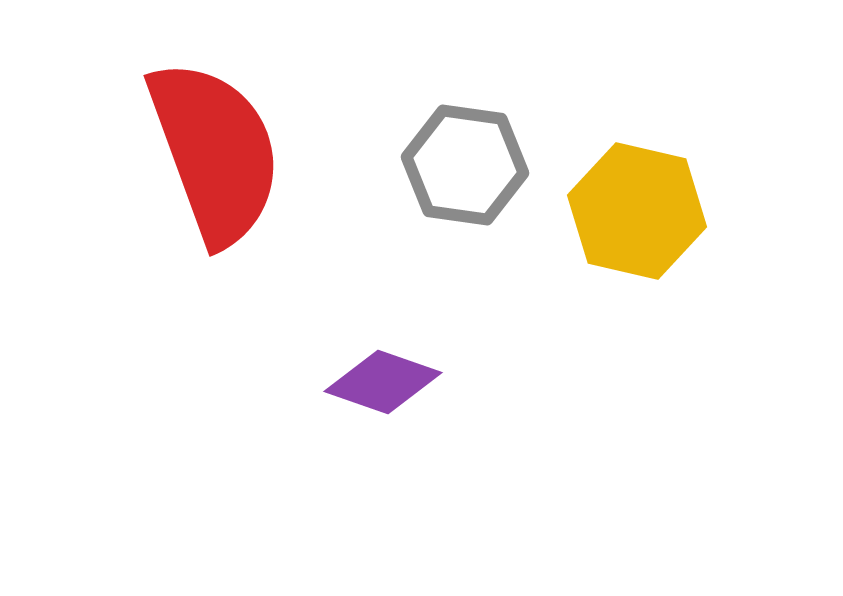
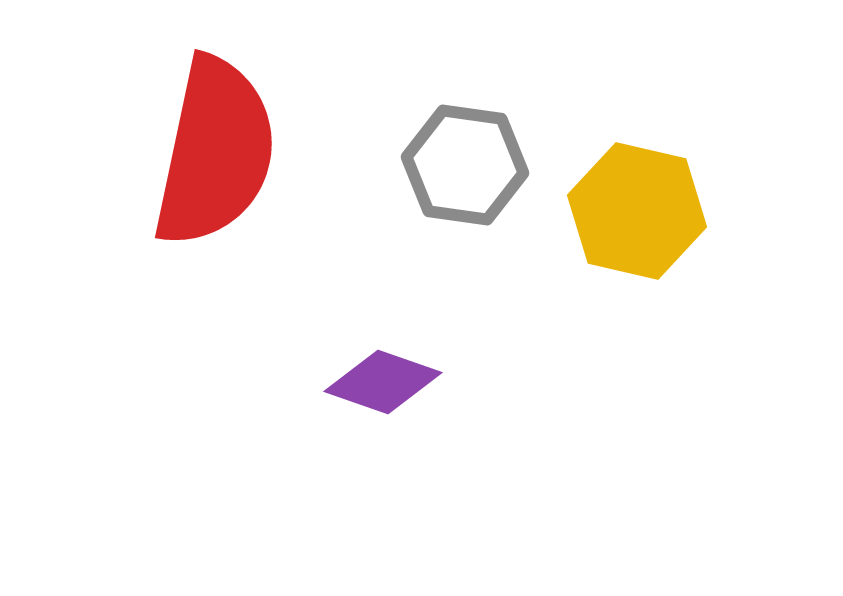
red semicircle: rotated 32 degrees clockwise
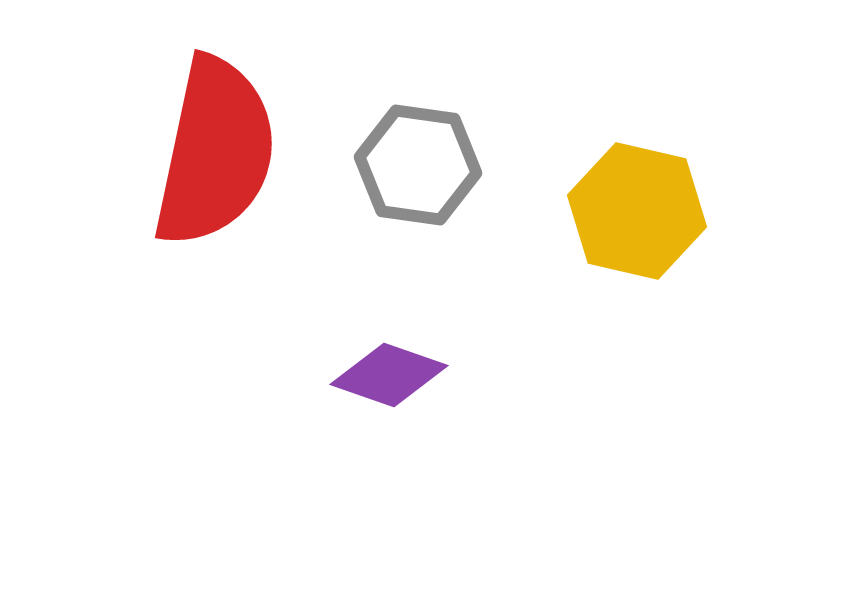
gray hexagon: moved 47 px left
purple diamond: moved 6 px right, 7 px up
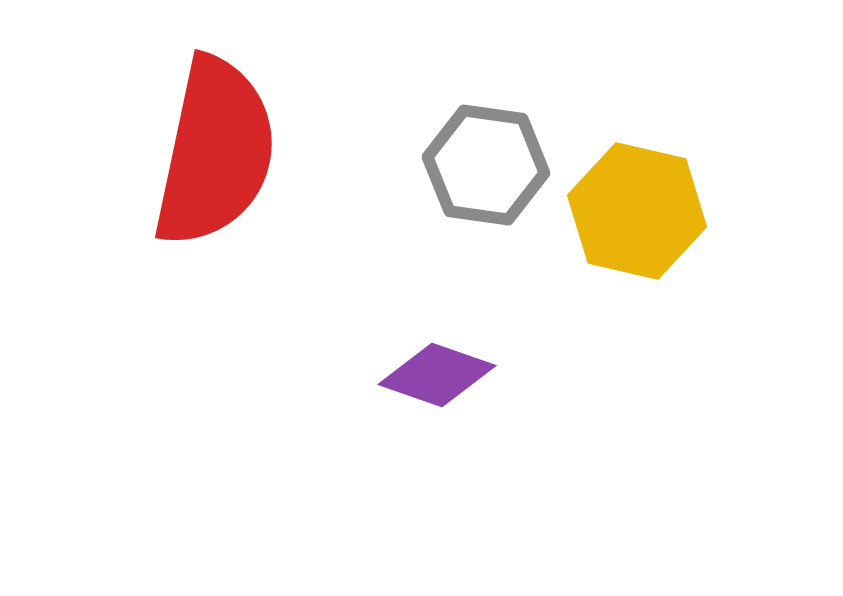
gray hexagon: moved 68 px right
purple diamond: moved 48 px right
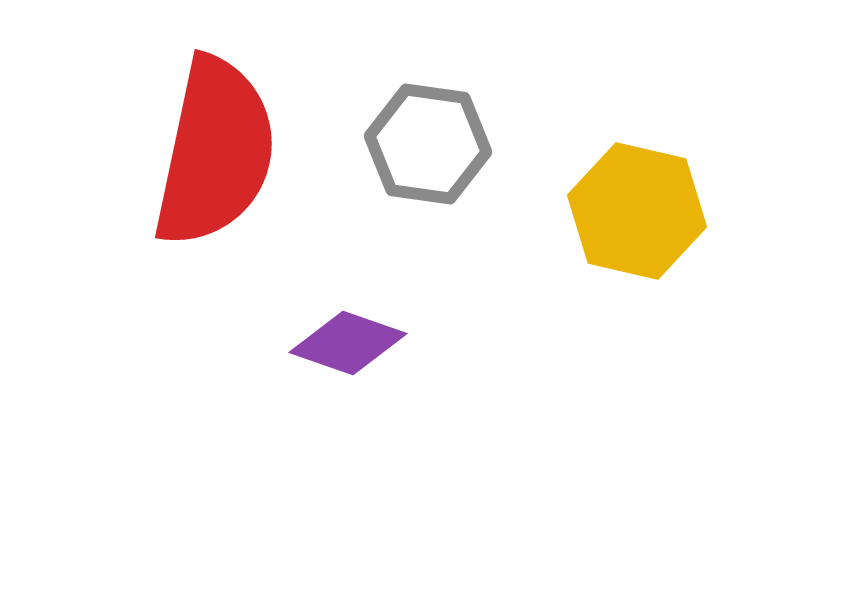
gray hexagon: moved 58 px left, 21 px up
purple diamond: moved 89 px left, 32 px up
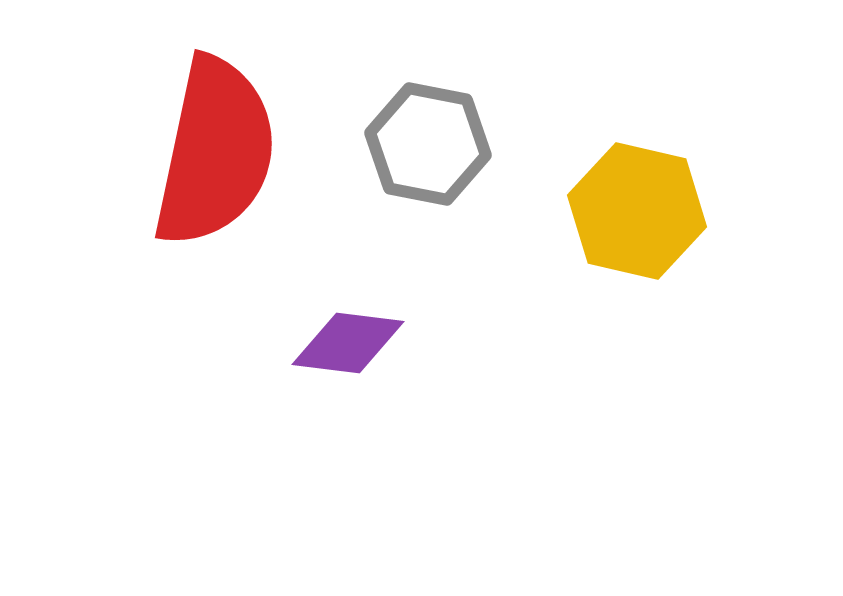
gray hexagon: rotated 3 degrees clockwise
purple diamond: rotated 12 degrees counterclockwise
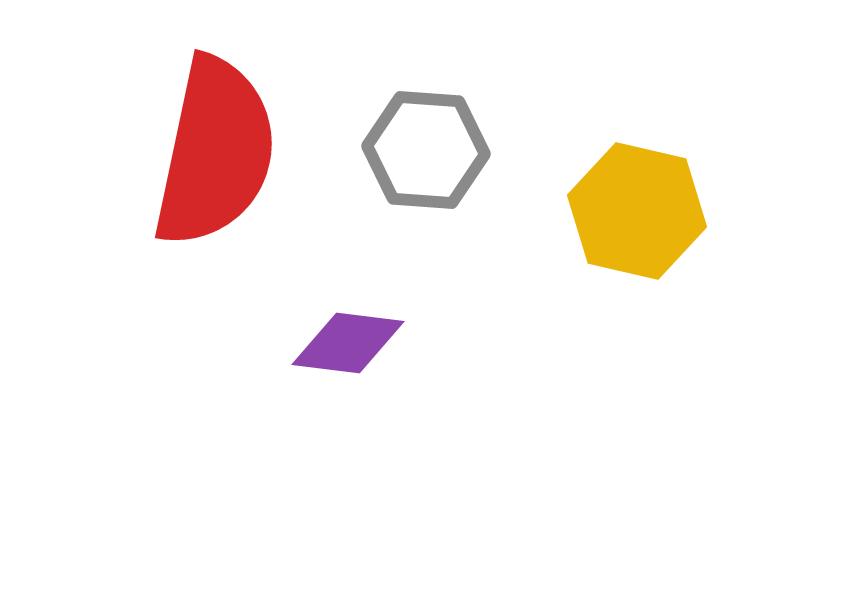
gray hexagon: moved 2 px left, 6 px down; rotated 7 degrees counterclockwise
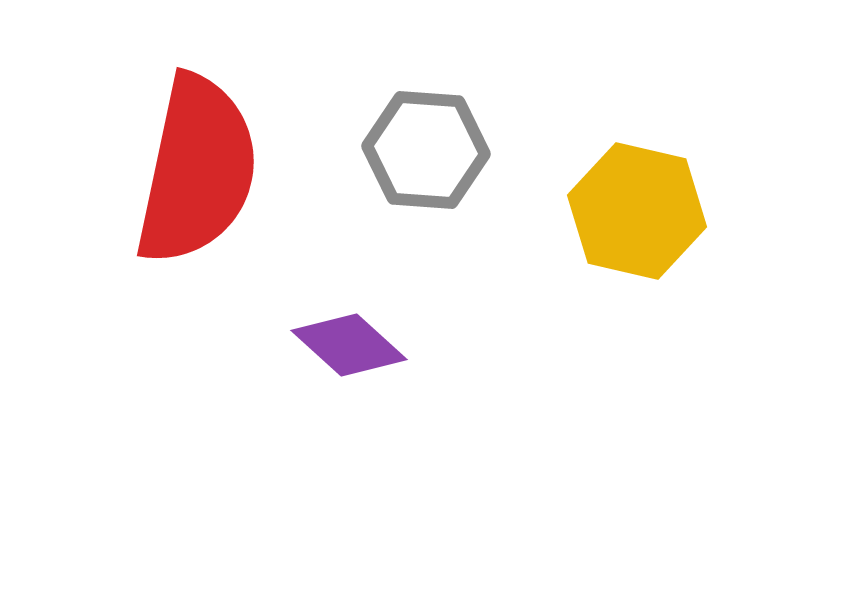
red semicircle: moved 18 px left, 18 px down
purple diamond: moved 1 px right, 2 px down; rotated 35 degrees clockwise
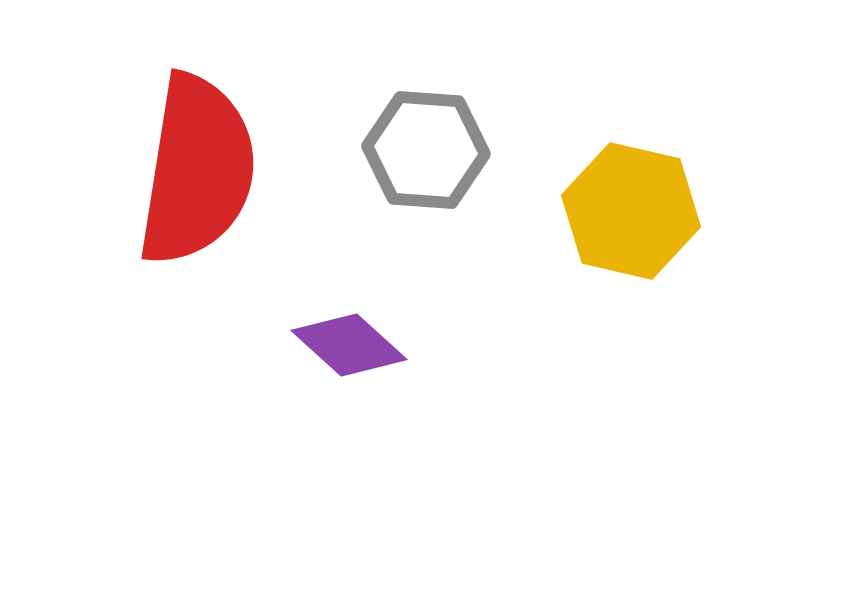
red semicircle: rotated 3 degrees counterclockwise
yellow hexagon: moved 6 px left
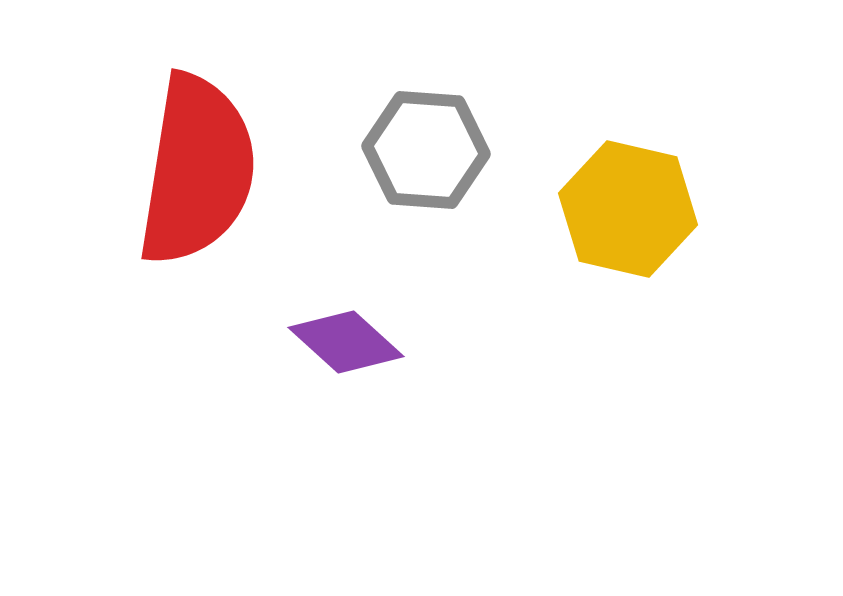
yellow hexagon: moved 3 px left, 2 px up
purple diamond: moved 3 px left, 3 px up
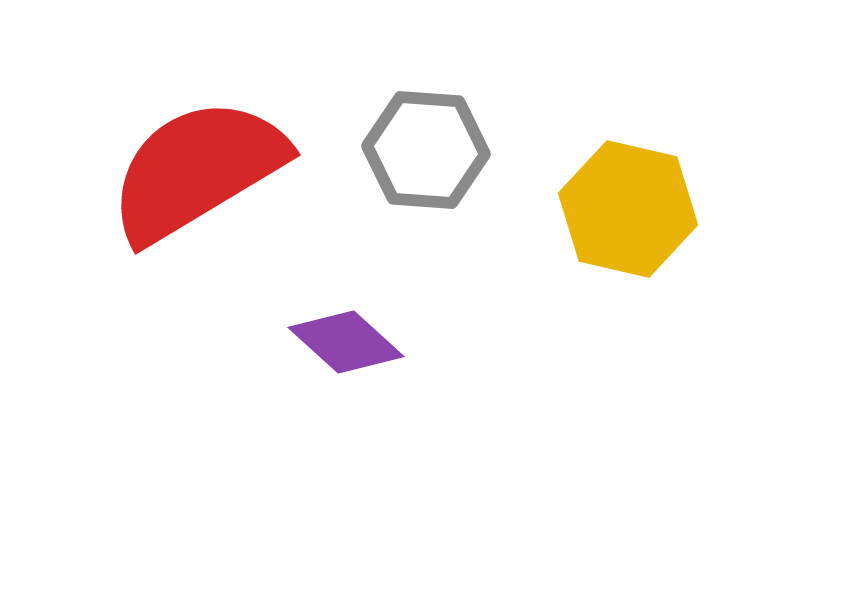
red semicircle: rotated 130 degrees counterclockwise
